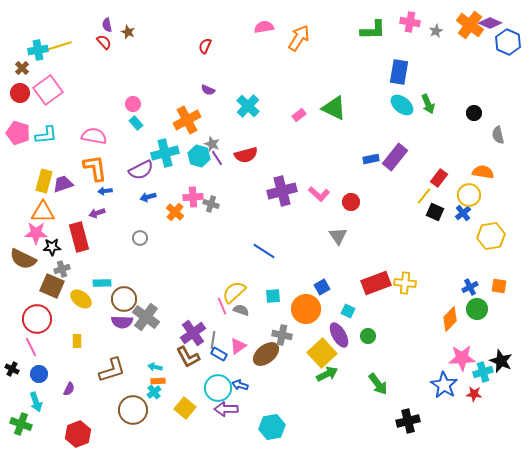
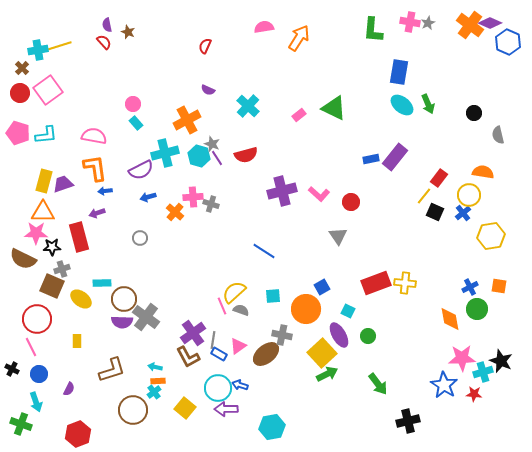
green L-shape at (373, 30): rotated 96 degrees clockwise
gray star at (436, 31): moved 8 px left, 8 px up
orange diamond at (450, 319): rotated 55 degrees counterclockwise
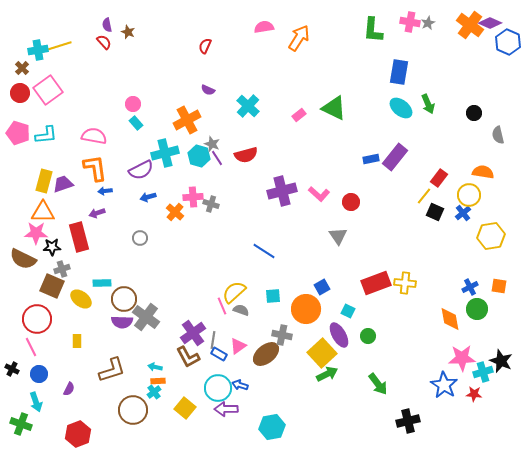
cyan ellipse at (402, 105): moved 1 px left, 3 px down
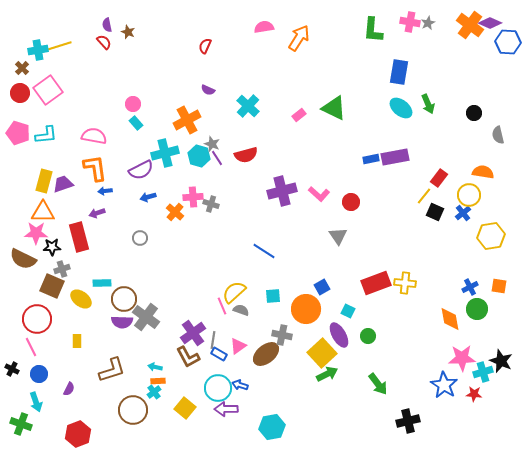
blue hexagon at (508, 42): rotated 20 degrees counterclockwise
purple rectangle at (395, 157): rotated 40 degrees clockwise
